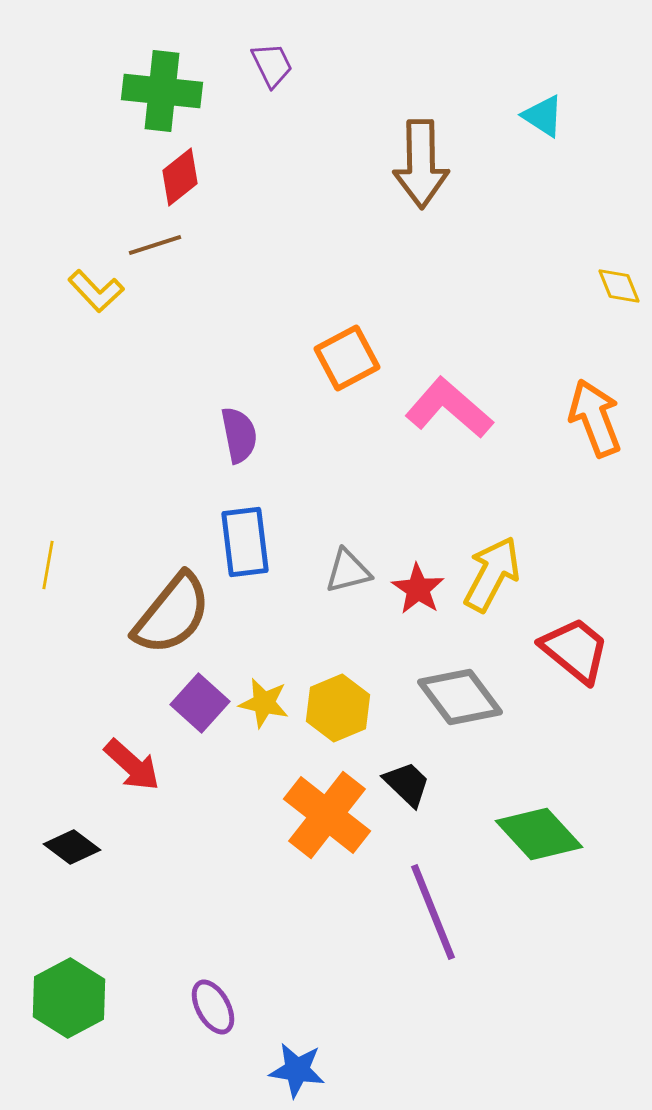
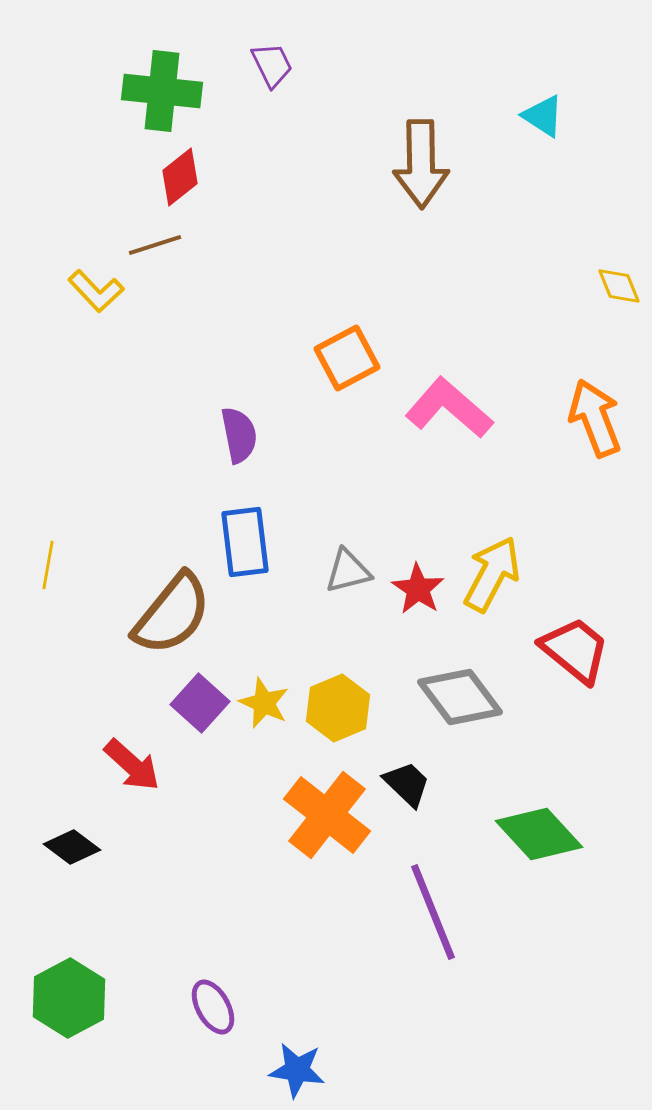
yellow star: rotated 12 degrees clockwise
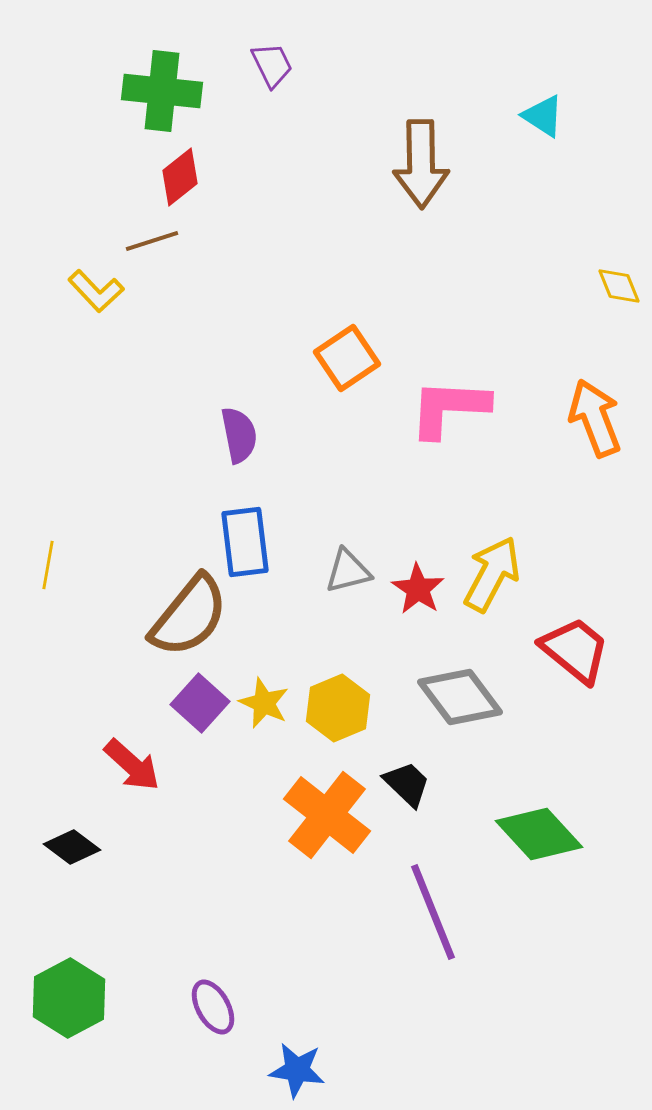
brown line: moved 3 px left, 4 px up
orange square: rotated 6 degrees counterclockwise
pink L-shape: rotated 38 degrees counterclockwise
brown semicircle: moved 17 px right, 2 px down
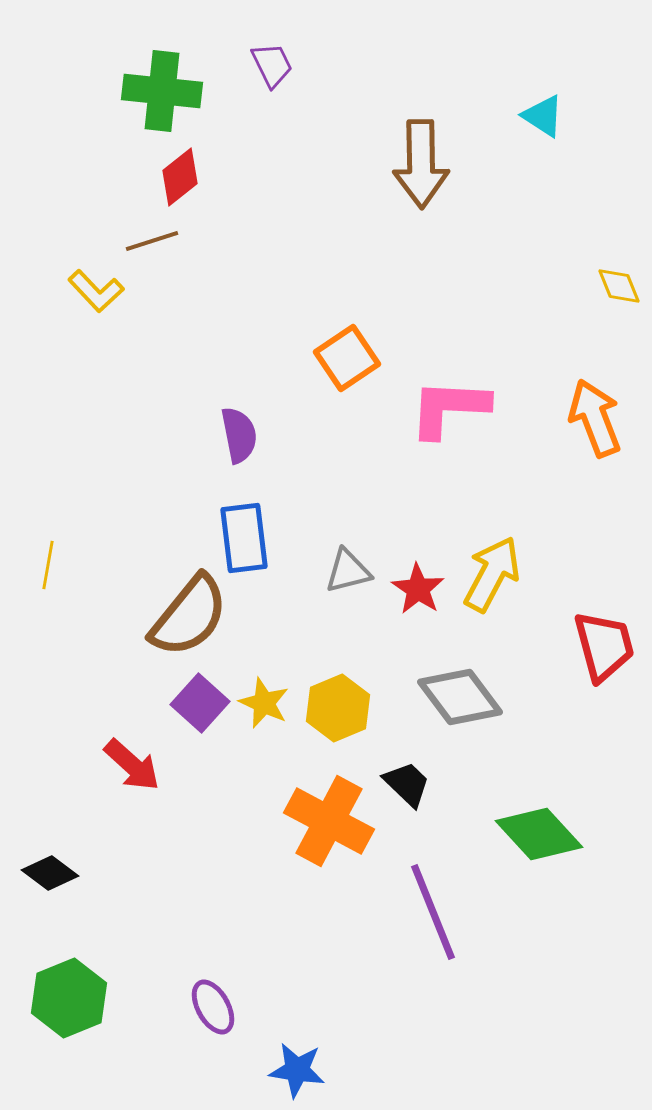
blue rectangle: moved 1 px left, 4 px up
red trapezoid: moved 29 px right, 4 px up; rotated 36 degrees clockwise
orange cross: moved 2 px right, 6 px down; rotated 10 degrees counterclockwise
black diamond: moved 22 px left, 26 px down
green hexagon: rotated 6 degrees clockwise
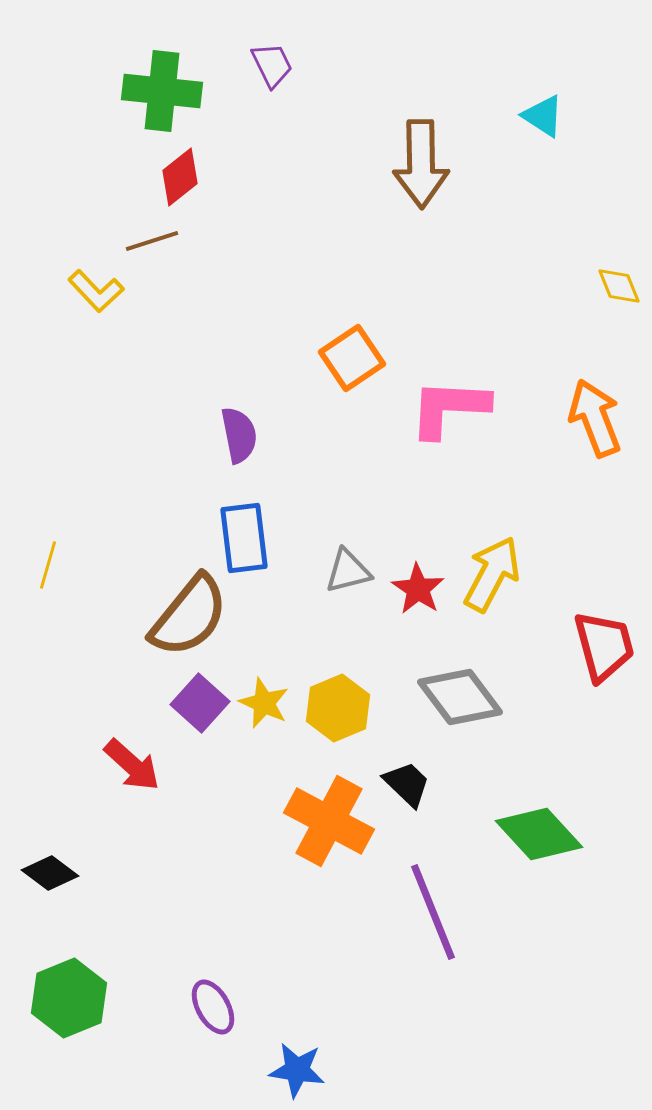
orange square: moved 5 px right
yellow line: rotated 6 degrees clockwise
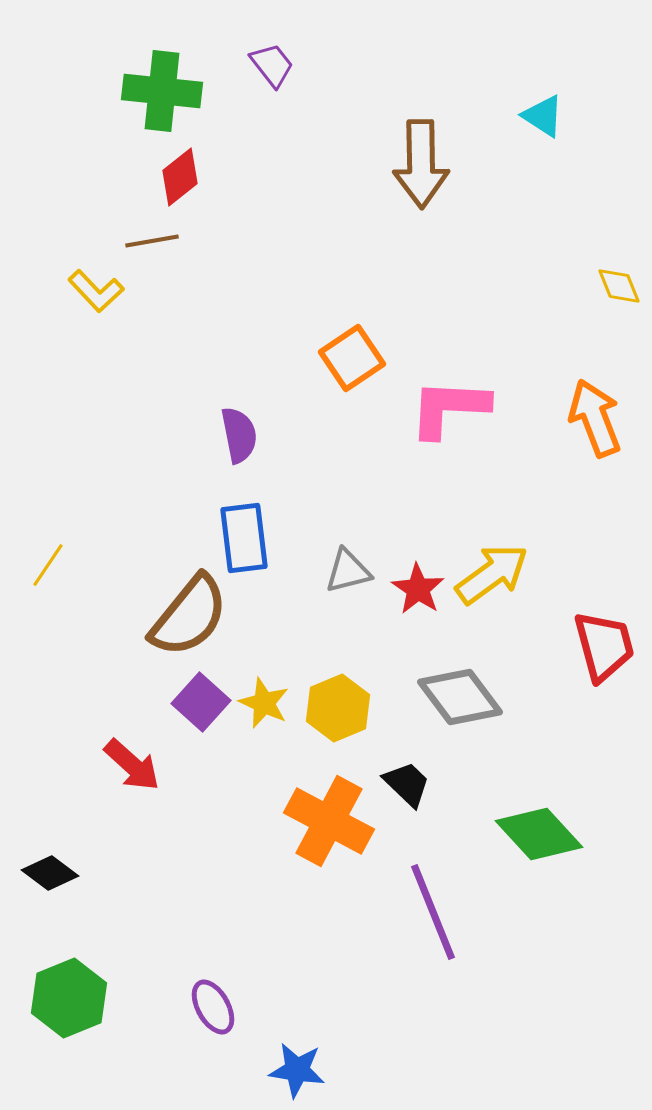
purple trapezoid: rotated 12 degrees counterclockwise
brown line: rotated 8 degrees clockwise
yellow line: rotated 18 degrees clockwise
yellow arrow: rotated 26 degrees clockwise
purple square: moved 1 px right, 1 px up
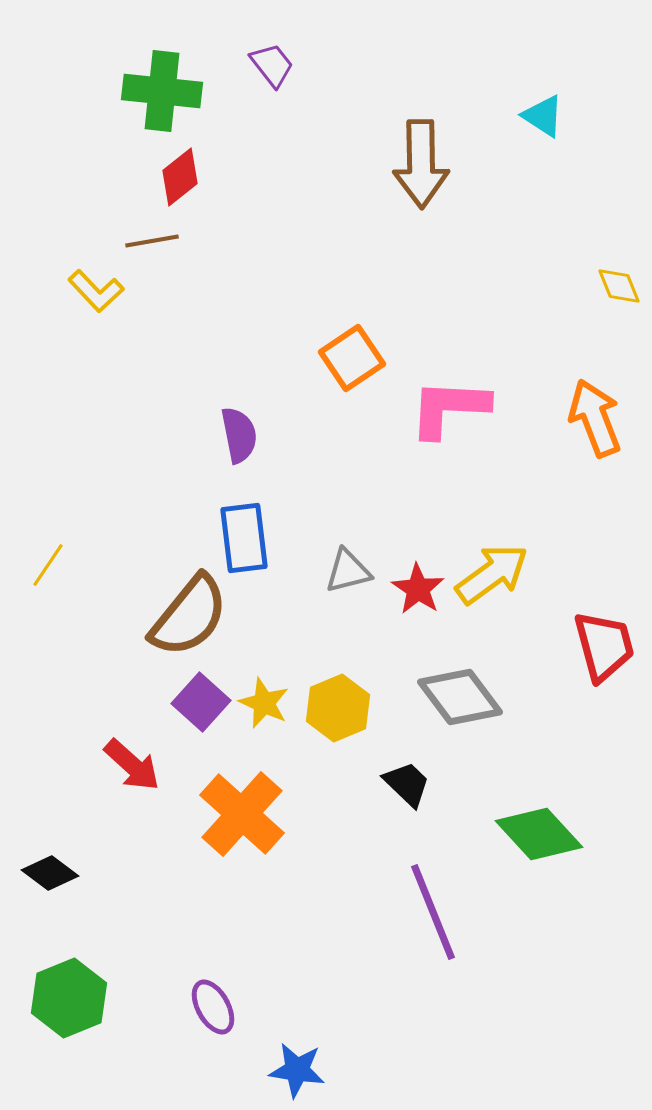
orange cross: moved 87 px left, 7 px up; rotated 14 degrees clockwise
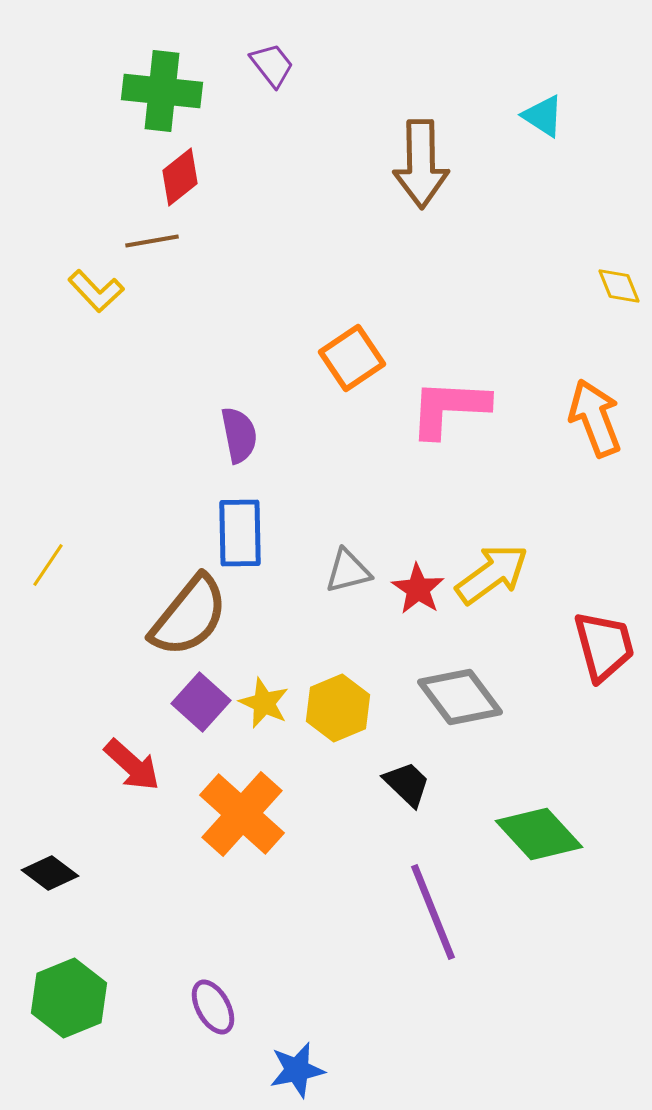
blue rectangle: moved 4 px left, 5 px up; rotated 6 degrees clockwise
blue star: rotated 20 degrees counterclockwise
